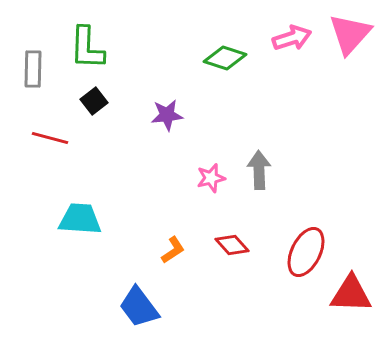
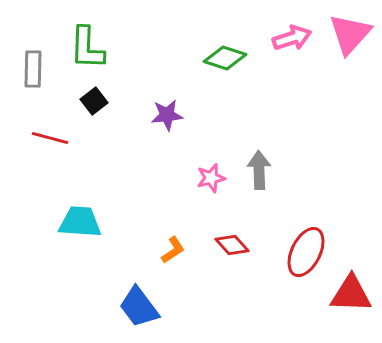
cyan trapezoid: moved 3 px down
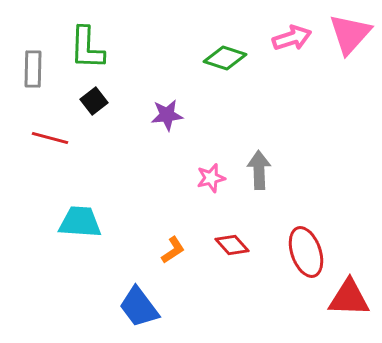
red ellipse: rotated 45 degrees counterclockwise
red triangle: moved 2 px left, 4 px down
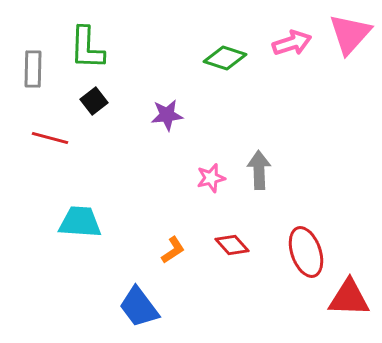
pink arrow: moved 5 px down
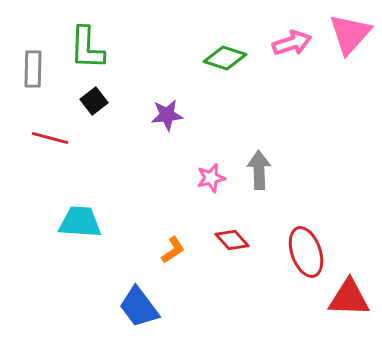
red diamond: moved 5 px up
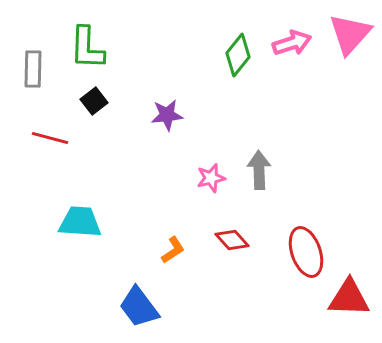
green diamond: moved 13 px right, 3 px up; rotated 69 degrees counterclockwise
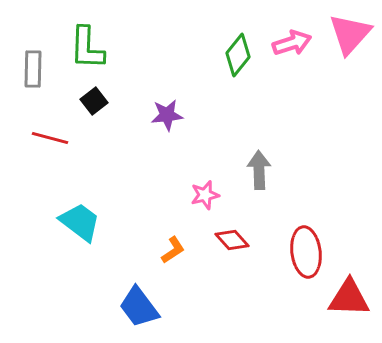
pink star: moved 6 px left, 17 px down
cyan trapezoid: rotated 33 degrees clockwise
red ellipse: rotated 12 degrees clockwise
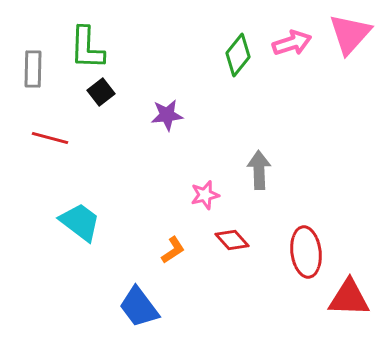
black square: moved 7 px right, 9 px up
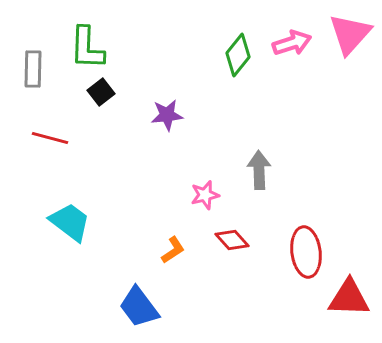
cyan trapezoid: moved 10 px left
